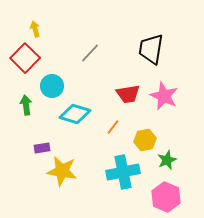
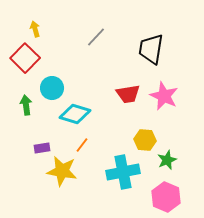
gray line: moved 6 px right, 16 px up
cyan circle: moved 2 px down
orange line: moved 31 px left, 18 px down
yellow hexagon: rotated 15 degrees clockwise
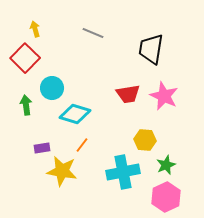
gray line: moved 3 px left, 4 px up; rotated 70 degrees clockwise
green star: moved 1 px left, 5 px down
pink hexagon: rotated 12 degrees clockwise
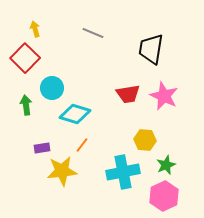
yellow star: rotated 16 degrees counterclockwise
pink hexagon: moved 2 px left, 1 px up
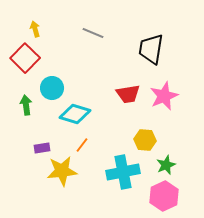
pink star: rotated 24 degrees clockwise
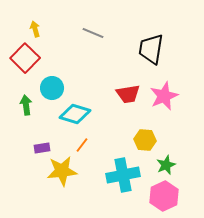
cyan cross: moved 3 px down
